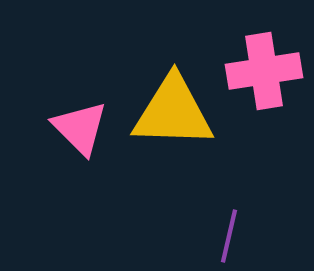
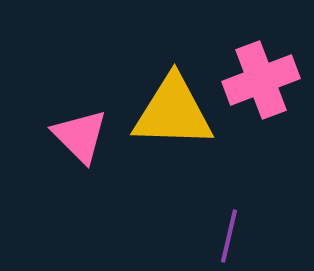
pink cross: moved 3 px left, 9 px down; rotated 12 degrees counterclockwise
pink triangle: moved 8 px down
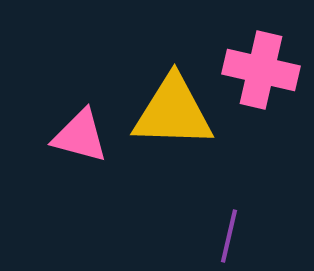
pink cross: moved 10 px up; rotated 34 degrees clockwise
pink triangle: rotated 30 degrees counterclockwise
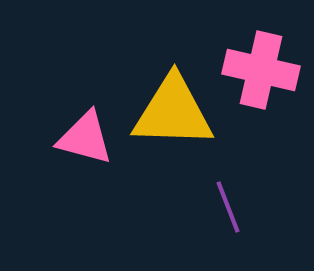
pink triangle: moved 5 px right, 2 px down
purple line: moved 1 px left, 29 px up; rotated 34 degrees counterclockwise
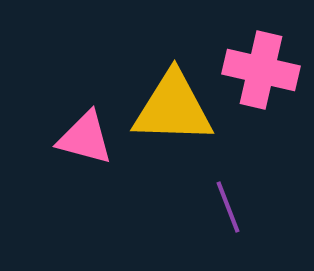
yellow triangle: moved 4 px up
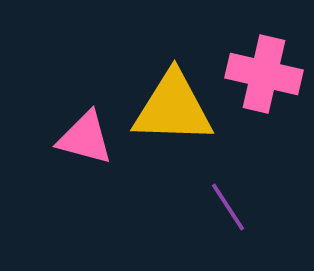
pink cross: moved 3 px right, 4 px down
purple line: rotated 12 degrees counterclockwise
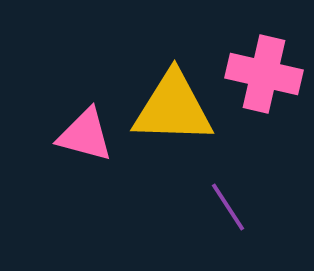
pink triangle: moved 3 px up
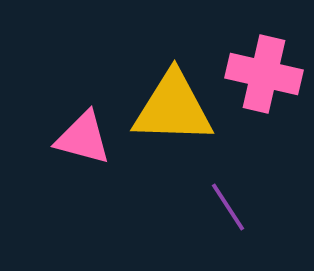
pink triangle: moved 2 px left, 3 px down
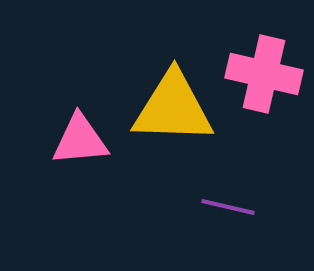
pink triangle: moved 3 px left, 2 px down; rotated 20 degrees counterclockwise
purple line: rotated 44 degrees counterclockwise
